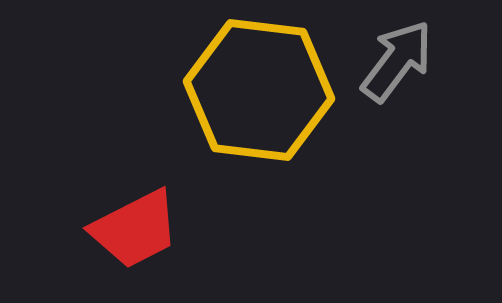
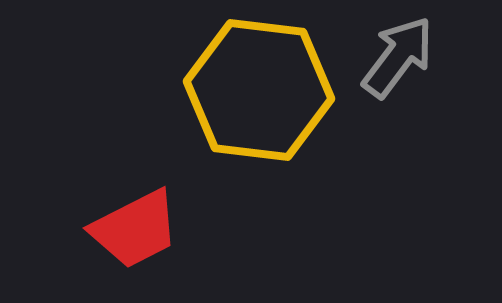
gray arrow: moved 1 px right, 4 px up
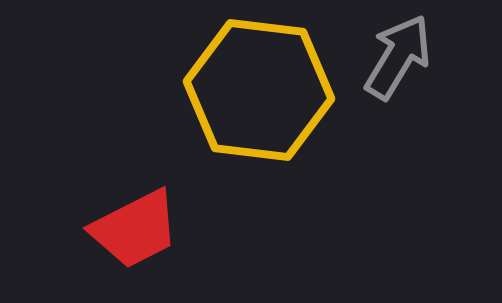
gray arrow: rotated 6 degrees counterclockwise
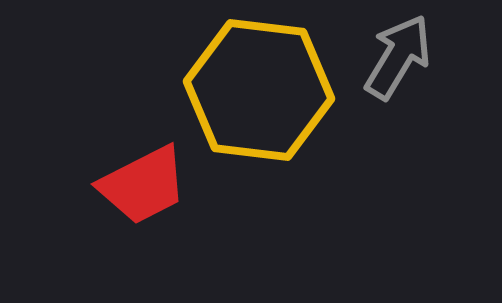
red trapezoid: moved 8 px right, 44 px up
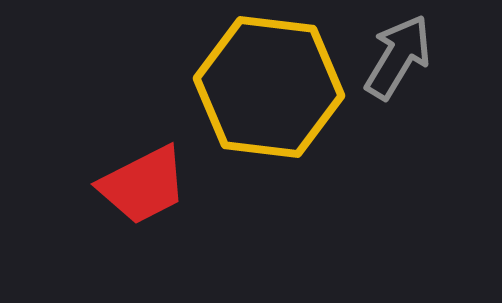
yellow hexagon: moved 10 px right, 3 px up
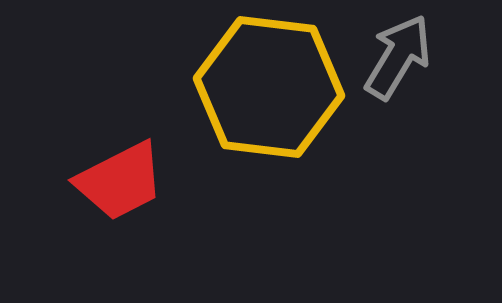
red trapezoid: moved 23 px left, 4 px up
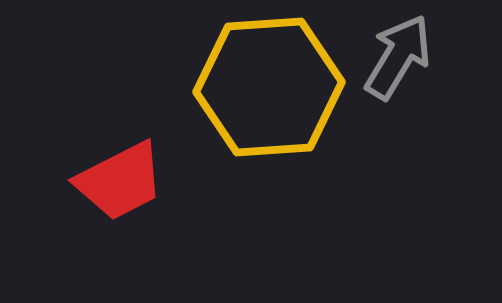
yellow hexagon: rotated 11 degrees counterclockwise
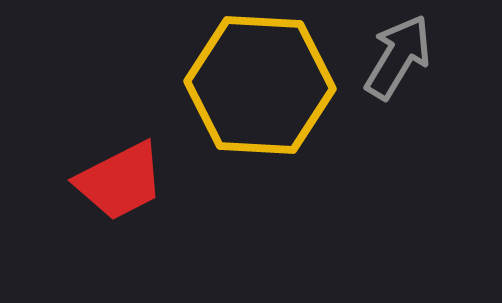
yellow hexagon: moved 9 px left, 2 px up; rotated 7 degrees clockwise
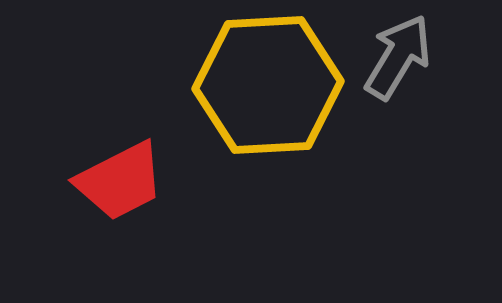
yellow hexagon: moved 8 px right; rotated 6 degrees counterclockwise
